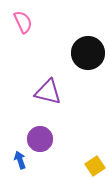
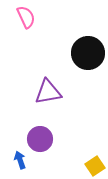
pink semicircle: moved 3 px right, 5 px up
purple triangle: rotated 24 degrees counterclockwise
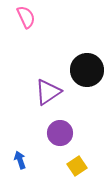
black circle: moved 1 px left, 17 px down
purple triangle: rotated 24 degrees counterclockwise
purple circle: moved 20 px right, 6 px up
yellow square: moved 18 px left
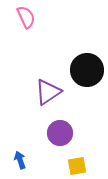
yellow square: rotated 24 degrees clockwise
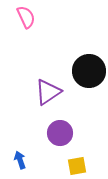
black circle: moved 2 px right, 1 px down
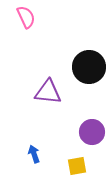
black circle: moved 4 px up
purple triangle: rotated 40 degrees clockwise
purple circle: moved 32 px right, 1 px up
blue arrow: moved 14 px right, 6 px up
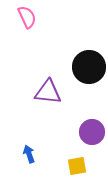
pink semicircle: moved 1 px right
blue arrow: moved 5 px left
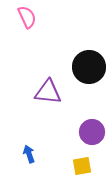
yellow square: moved 5 px right
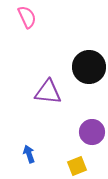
yellow square: moved 5 px left; rotated 12 degrees counterclockwise
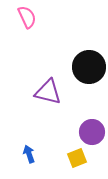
purple triangle: rotated 8 degrees clockwise
yellow square: moved 8 px up
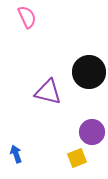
black circle: moved 5 px down
blue arrow: moved 13 px left
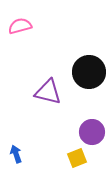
pink semicircle: moved 7 px left, 9 px down; rotated 80 degrees counterclockwise
